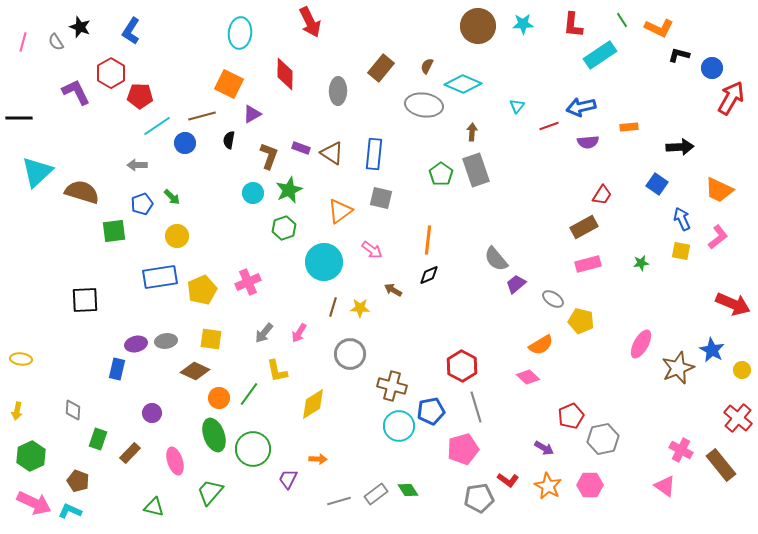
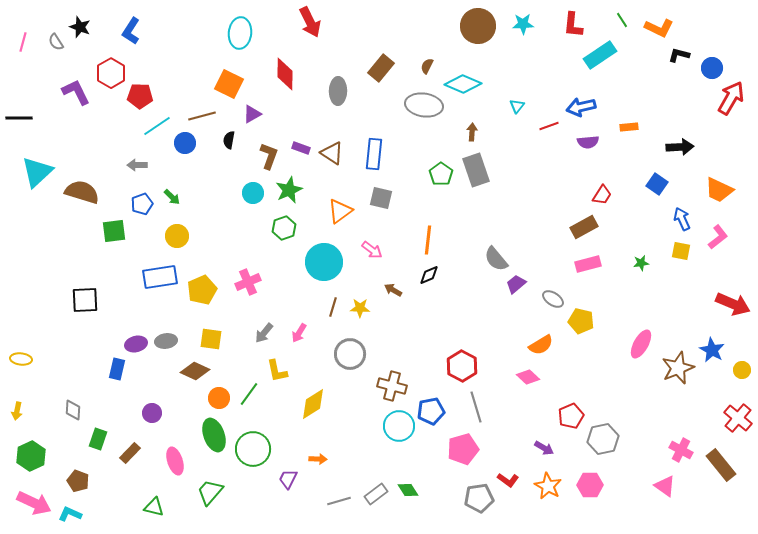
cyan L-shape at (70, 511): moved 3 px down
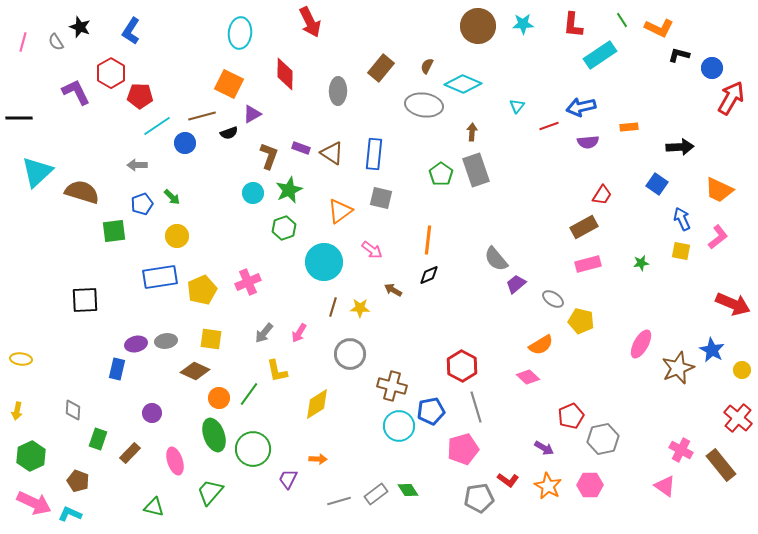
black semicircle at (229, 140): moved 7 px up; rotated 120 degrees counterclockwise
yellow diamond at (313, 404): moved 4 px right
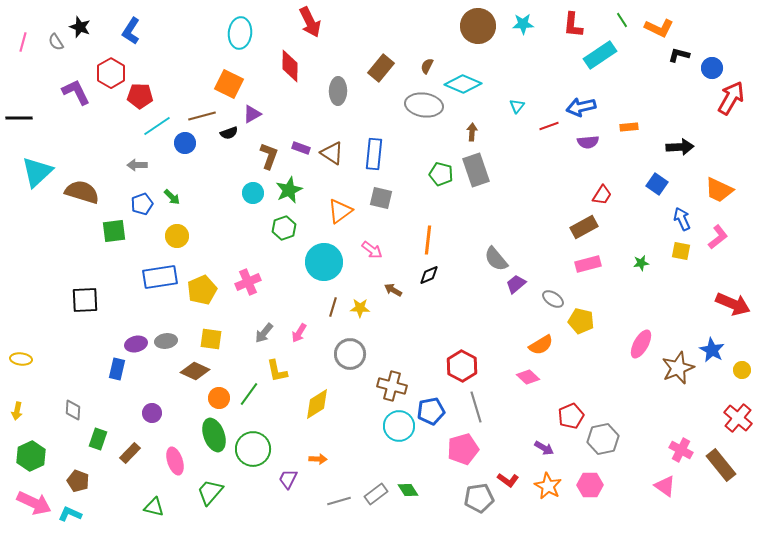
red diamond at (285, 74): moved 5 px right, 8 px up
green pentagon at (441, 174): rotated 20 degrees counterclockwise
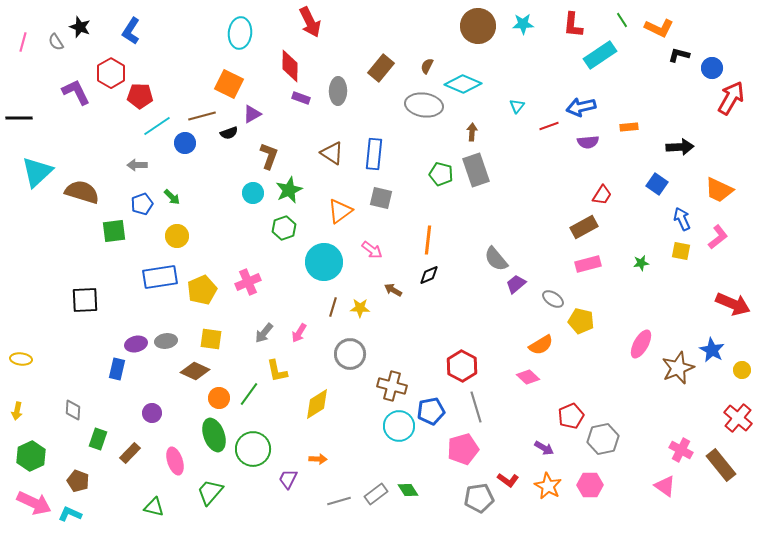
purple rectangle at (301, 148): moved 50 px up
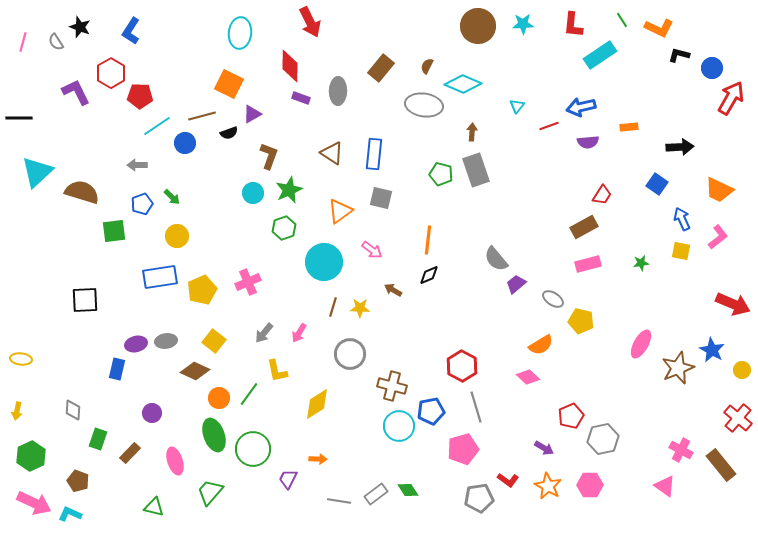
yellow square at (211, 339): moved 3 px right, 2 px down; rotated 30 degrees clockwise
gray line at (339, 501): rotated 25 degrees clockwise
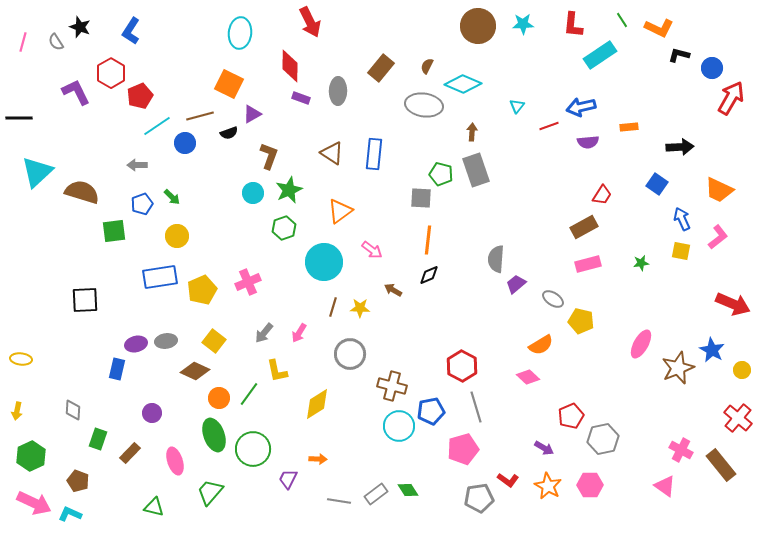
red pentagon at (140, 96): rotated 25 degrees counterclockwise
brown line at (202, 116): moved 2 px left
gray square at (381, 198): moved 40 px right; rotated 10 degrees counterclockwise
gray semicircle at (496, 259): rotated 44 degrees clockwise
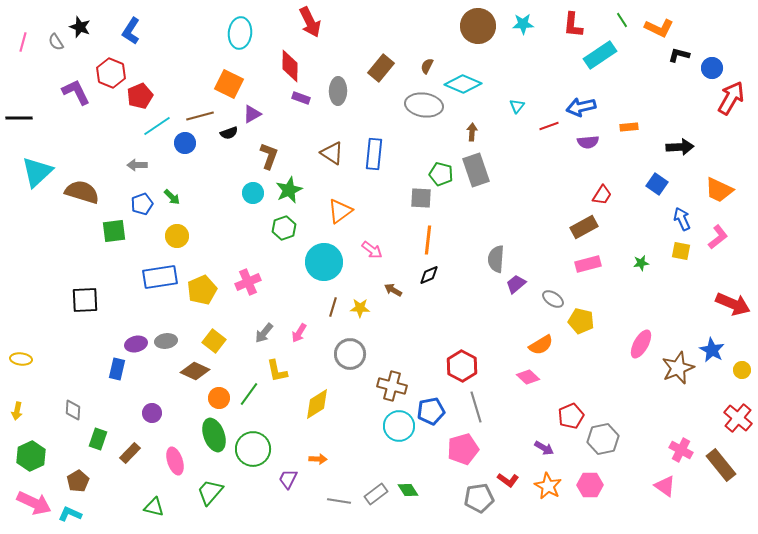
red hexagon at (111, 73): rotated 8 degrees counterclockwise
brown pentagon at (78, 481): rotated 20 degrees clockwise
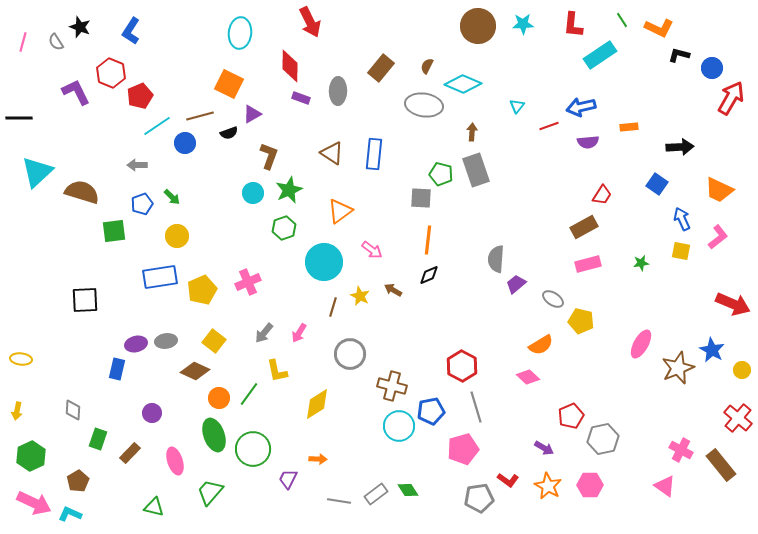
yellow star at (360, 308): moved 12 px up; rotated 24 degrees clockwise
